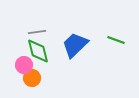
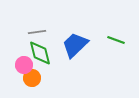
green diamond: moved 2 px right, 2 px down
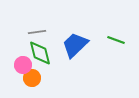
pink circle: moved 1 px left
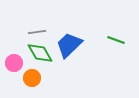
blue trapezoid: moved 6 px left
green diamond: rotated 16 degrees counterclockwise
pink circle: moved 9 px left, 2 px up
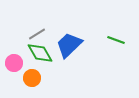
gray line: moved 2 px down; rotated 24 degrees counterclockwise
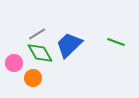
green line: moved 2 px down
orange circle: moved 1 px right
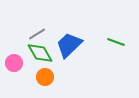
orange circle: moved 12 px right, 1 px up
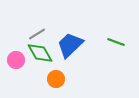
blue trapezoid: moved 1 px right
pink circle: moved 2 px right, 3 px up
orange circle: moved 11 px right, 2 px down
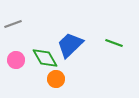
gray line: moved 24 px left, 10 px up; rotated 12 degrees clockwise
green line: moved 2 px left, 1 px down
green diamond: moved 5 px right, 5 px down
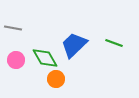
gray line: moved 4 px down; rotated 30 degrees clockwise
blue trapezoid: moved 4 px right
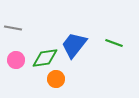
blue trapezoid: rotated 8 degrees counterclockwise
green diamond: rotated 68 degrees counterclockwise
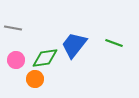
orange circle: moved 21 px left
